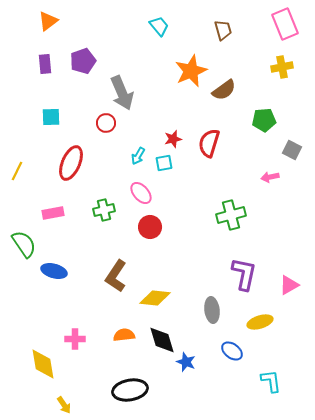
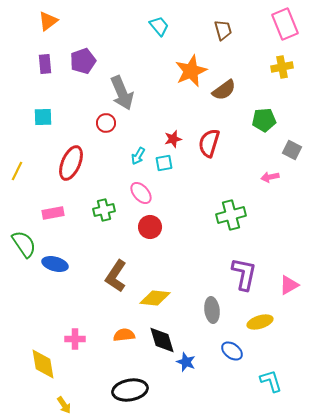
cyan square at (51, 117): moved 8 px left
blue ellipse at (54, 271): moved 1 px right, 7 px up
cyan L-shape at (271, 381): rotated 10 degrees counterclockwise
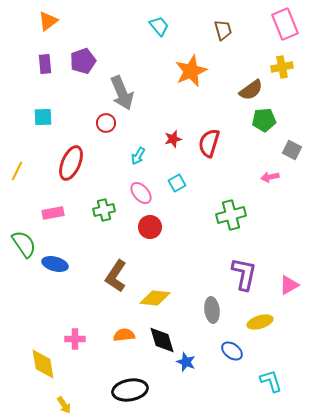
brown semicircle at (224, 90): moved 27 px right
cyan square at (164, 163): moved 13 px right, 20 px down; rotated 18 degrees counterclockwise
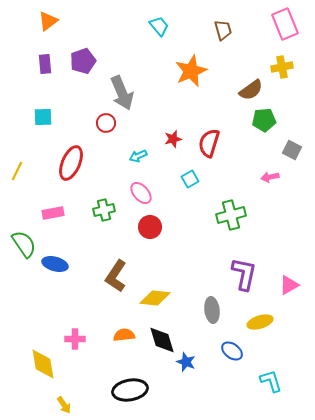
cyan arrow at (138, 156): rotated 36 degrees clockwise
cyan square at (177, 183): moved 13 px right, 4 px up
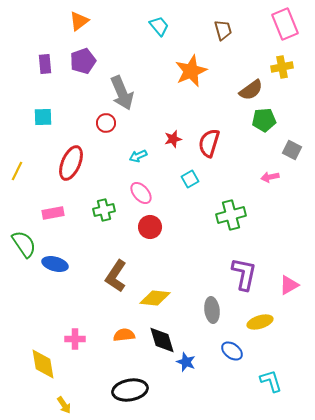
orange triangle at (48, 21): moved 31 px right
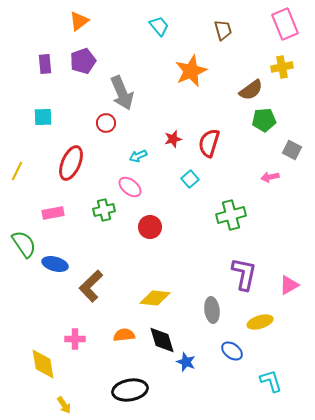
cyan square at (190, 179): rotated 12 degrees counterclockwise
pink ellipse at (141, 193): moved 11 px left, 6 px up; rotated 10 degrees counterclockwise
brown L-shape at (116, 276): moved 25 px left, 10 px down; rotated 12 degrees clockwise
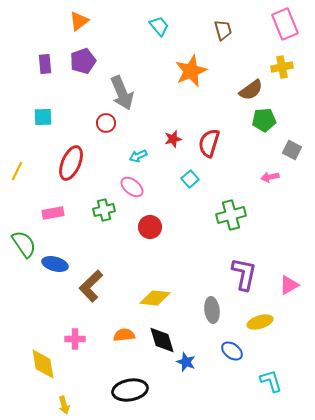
pink ellipse at (130, 187): moved 2 px right
yellow arrow at (64, 405): rotated 18 degrees clockwise
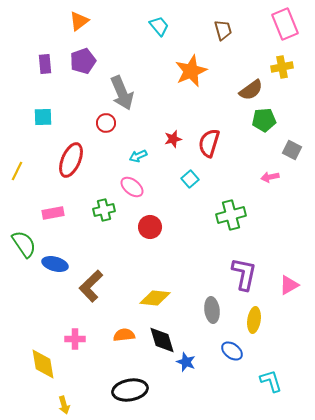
red ellipse at (71, 163): moved 3 px up
yellow ellipse at (260, 322): moved 6 px left, 2 px up; rotated 65 degrees counterclockwise
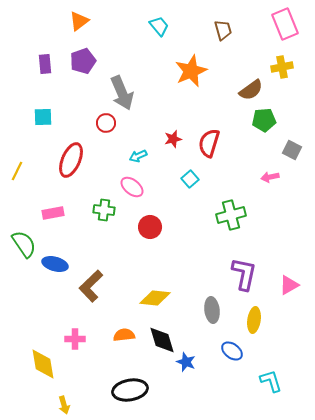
green cross at (104, 210): rotated 20 degrees clockwise
